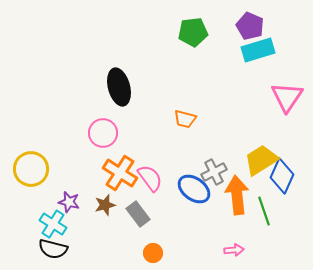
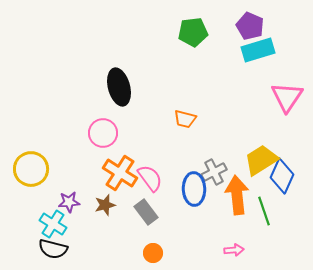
blue ellipse: rotated 52 degrees clockwise
purple star: rotated 20 degrees counterclockwise
gray rectangle: moved 8 px right, 2 px up
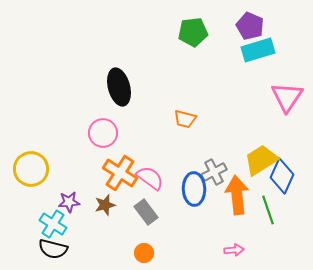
pink semicircle: rotated 16 degrees counterclockwise
green line: moved 4 px right, 1 px up
orange circle: moved 9 px left
